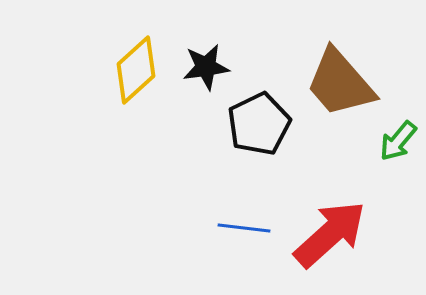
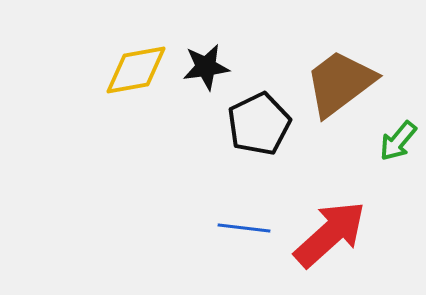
yellow diamond: rotated 32 degrees clockwise
brown trapezoid: rotated 94 degrees clockwise
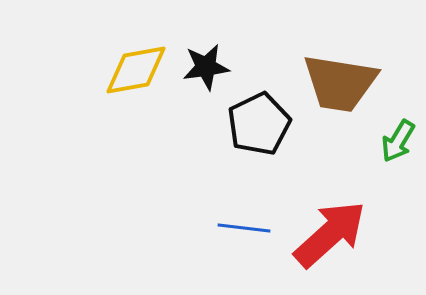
brown trapezoid: rotated 134 degrees counterclockwise
green arrow: rotated 9 degrees counterclockwise
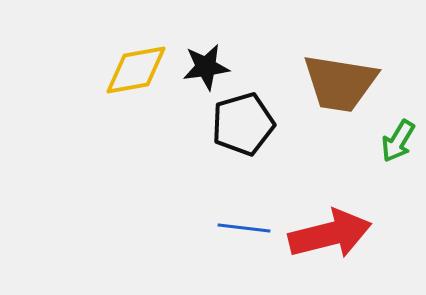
black pentagon: moved 16 px left; rotated 10 degrees clockwise
red arrow: rotated 28 degrees clockwise
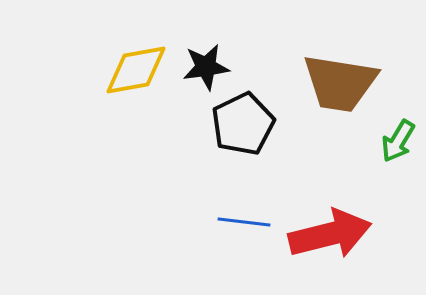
black pentagon: rotated 10 degrees counterclockwise
blue line: moved 6 px up
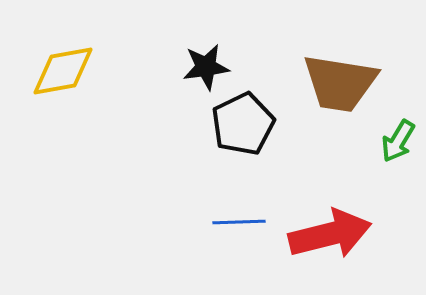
yellow diamond: moved 73 px left, 1 px down
blue line: moved 5 px left; rotated 9 degrees counterclockwise
